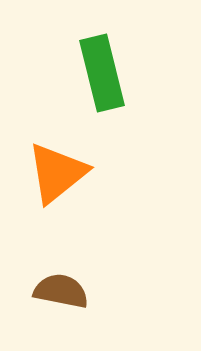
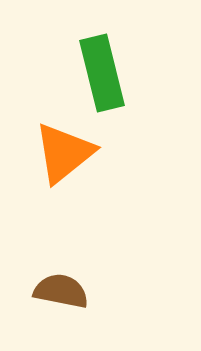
orange triangle: moved 7 px right, 20 px up
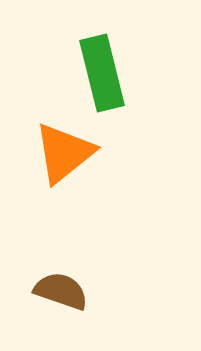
brown semicircle: rotated 8 degrees clockwise
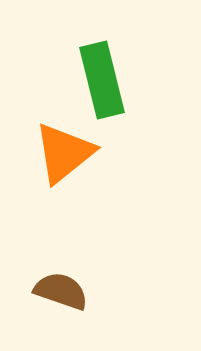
green rectangle: moved 7 px down
